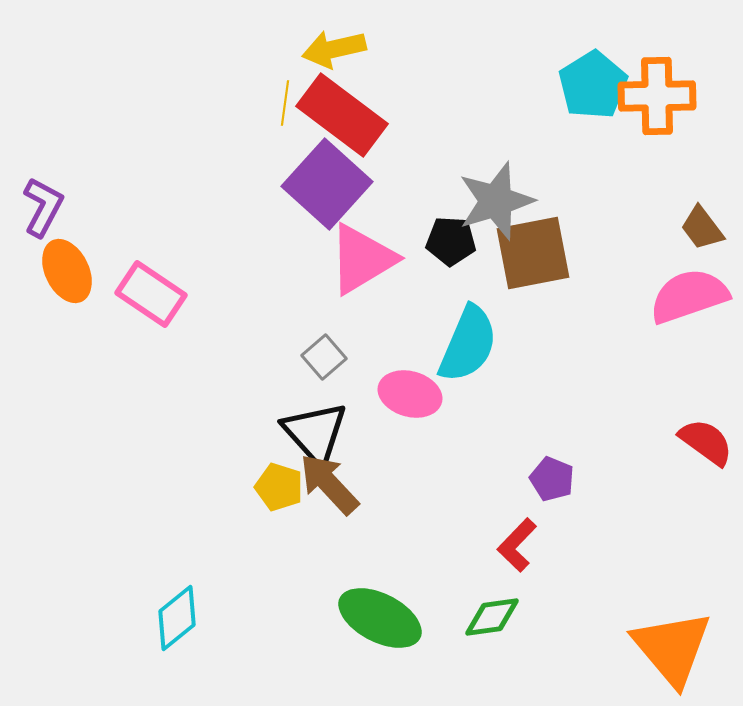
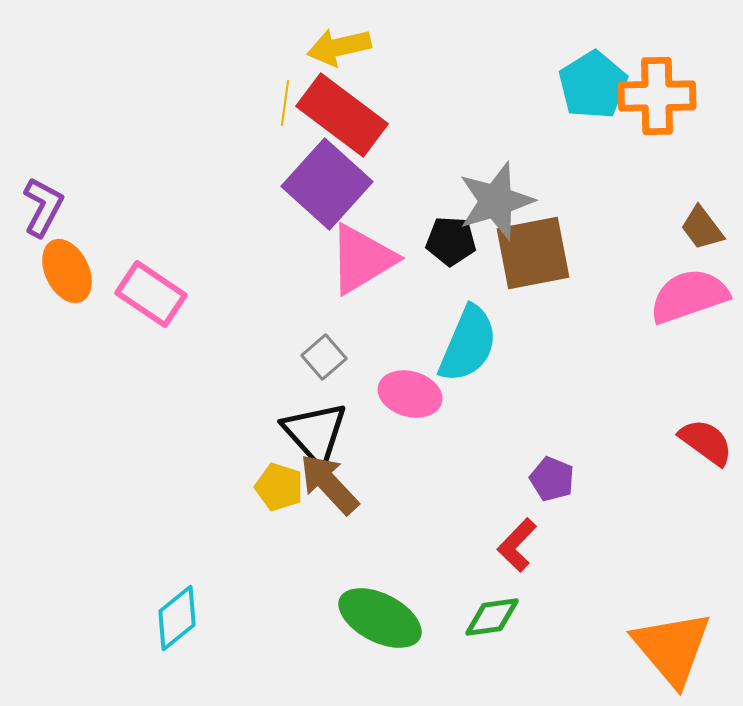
yellow arrow: moved 5 px right, 2 px up
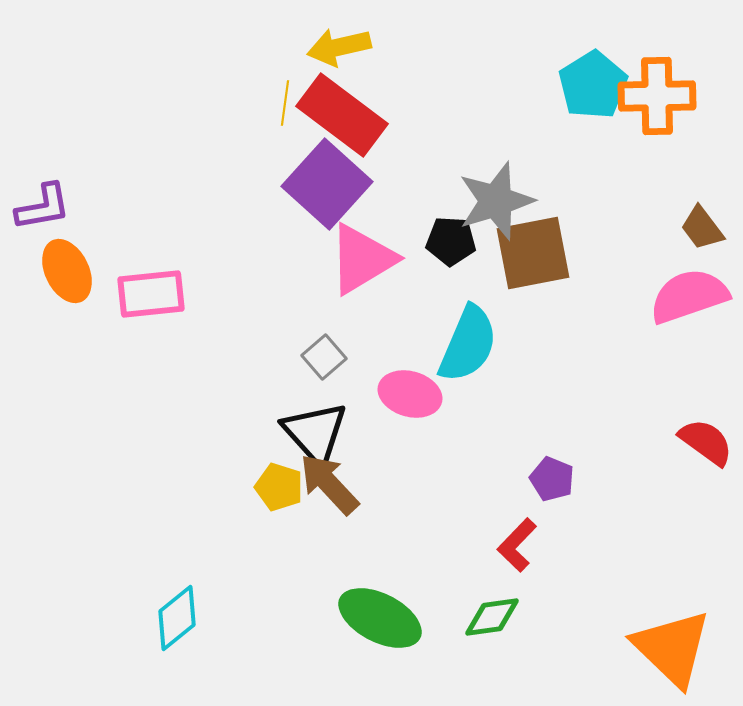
purple L-shape: rotated 52 degrees clockwise
pink rectangle: rotated 40 degrees counterclockwise
orange triangle: rotated 6 degrees counterclockwise
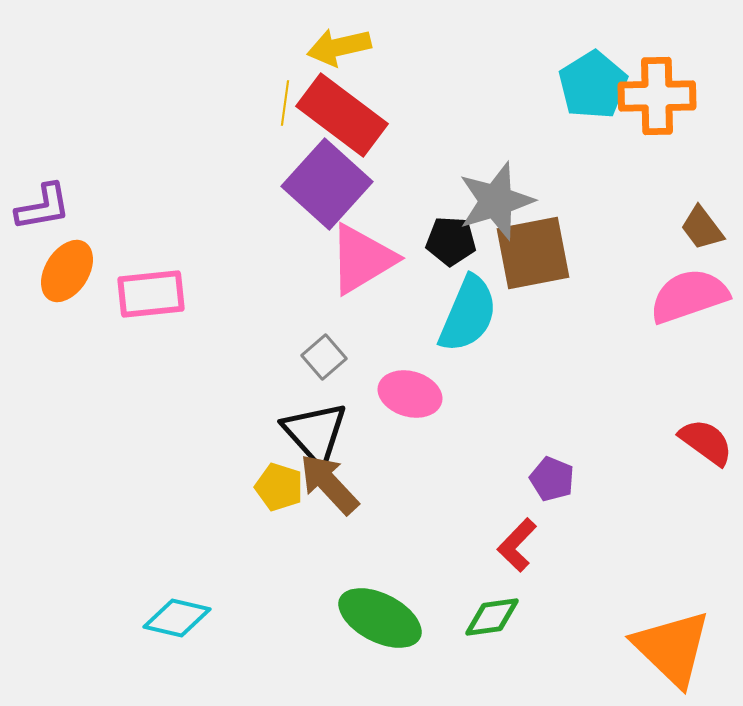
orange ellipse: rotated 58 degrees clockwise
cyan semicircle: moved 30 px up
cyan diamond: rotated 52 degrees clockwise
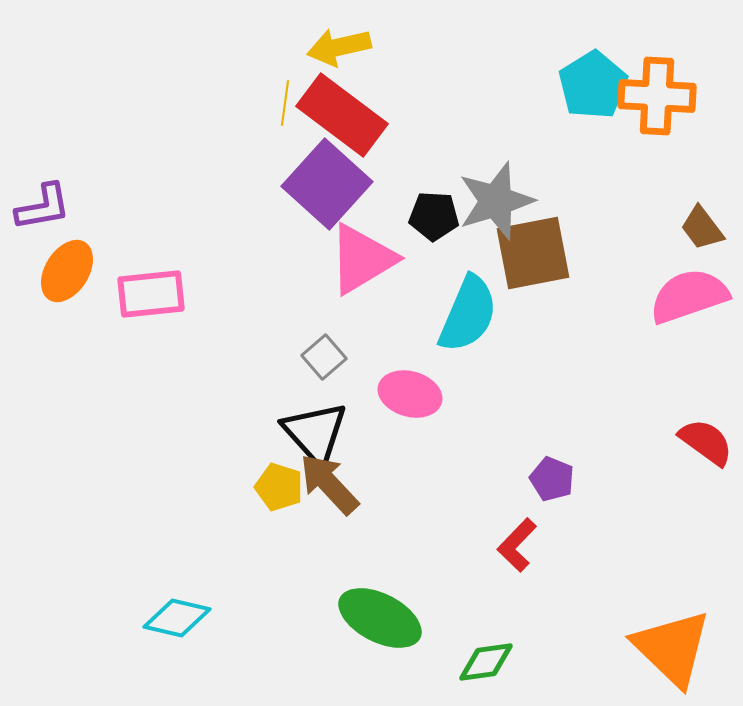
orange cross: rotated 4 degrees clockwise
black pentagon: moved 17 px left, 25 px up
green diamond: moved 6 px left, 45 px down
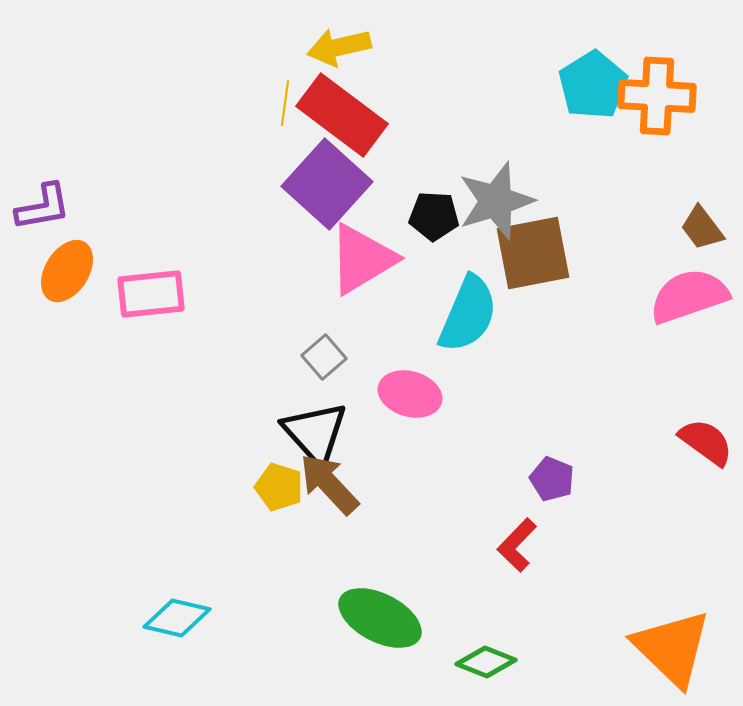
green diamond: rotated 30 degrees clockwise
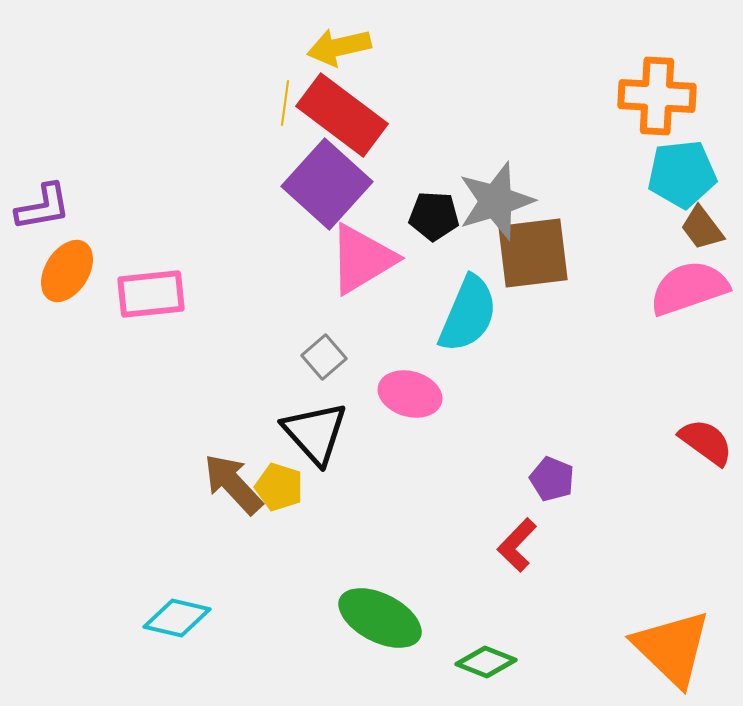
cyan pentagon: moved 89 px right, 89 px down; rotated 26 degrees clockwise
brown square: rotated 4 degrees clockwise
pink semicircle: moved 8 px up
brown arrow: moved 96 px left
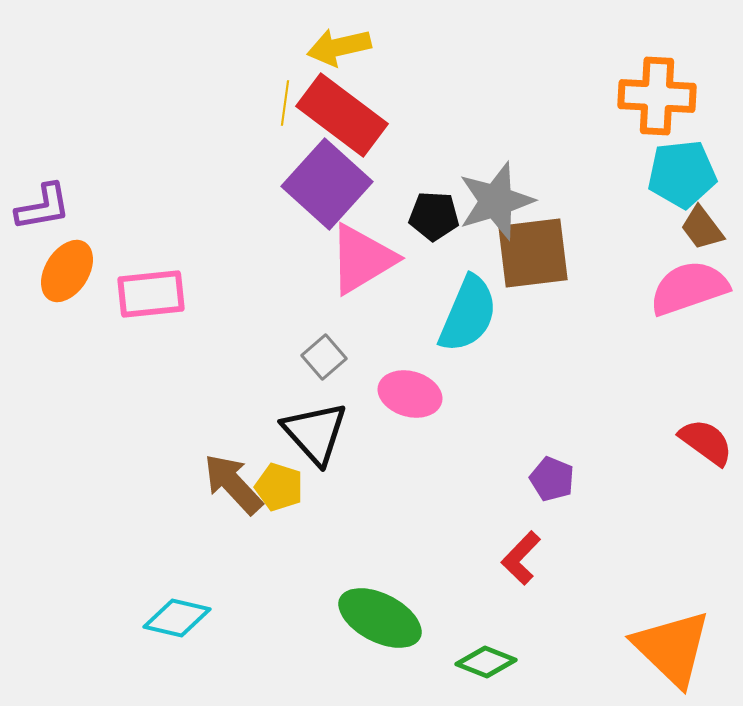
red L-shape: moved 4 px right, 13 px down
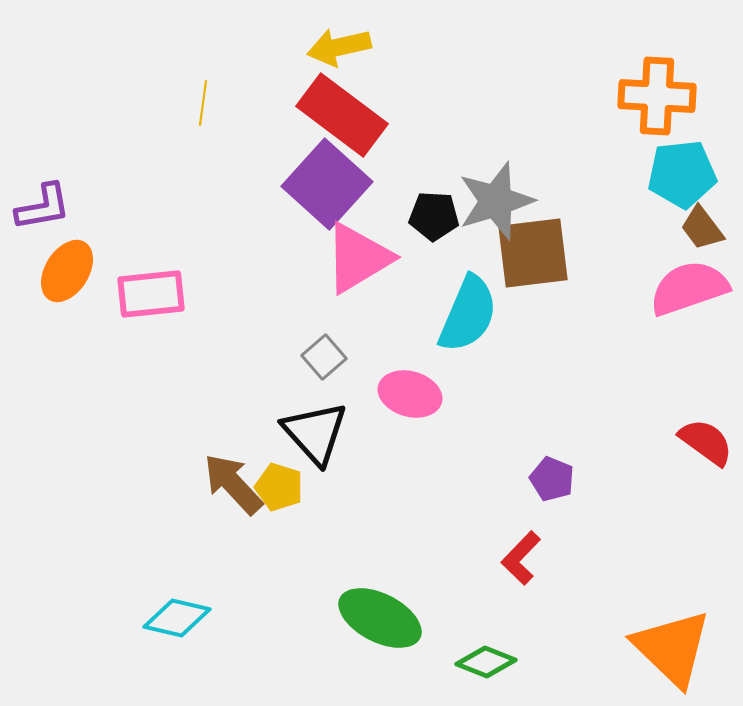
yellow line: moved 82 px left
pink triangle: moved 4 px left, 1 px up
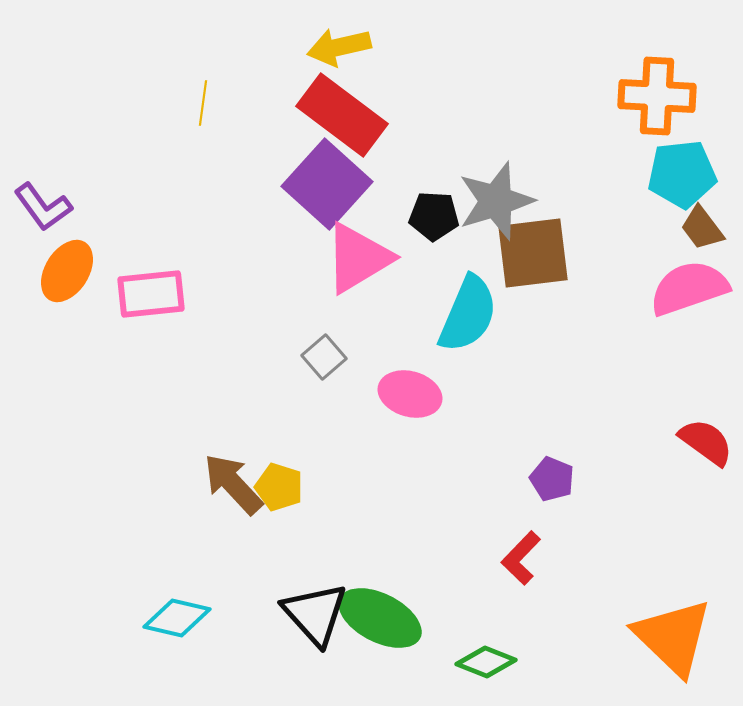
purple L-shape: rotated 64 degrees clockwise
black triangle: moved 181 px down
orange triangle: moved 1 px right, 11 px up
